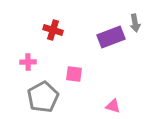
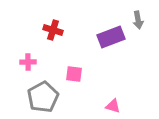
gray arrow: moved 3 px right, 3 px up
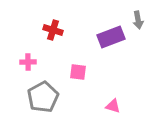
pink square: moved 4 px right, 2 px up
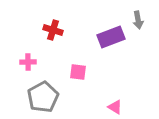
pink triangle: moved 2 px right, 1 px down; rotated 14 degrees clockwise
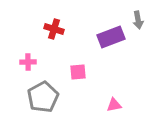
red cross: moved 1 px right, 1 px up
pink square: rotated 12 degrees counterclockwise
pink triangle: moved 1 px left, 2 px up; rotated 42 degrees counterclockwise
